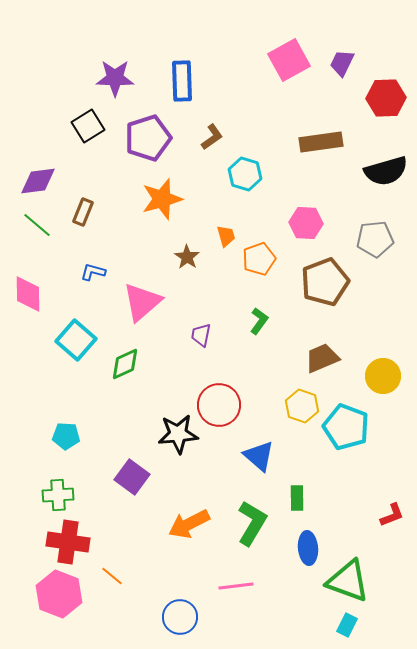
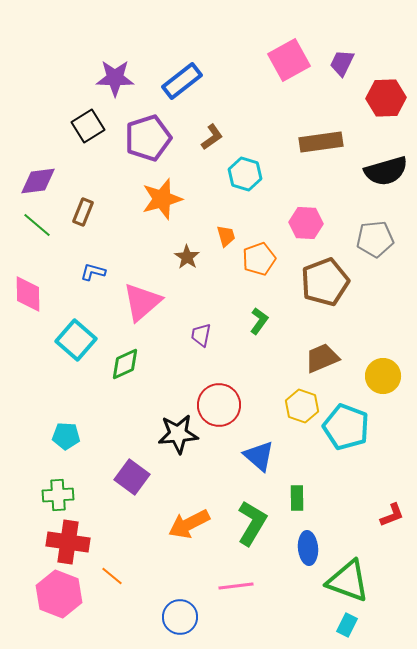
blue rectangle at (182, 81): rotated 54 degrees clockwise
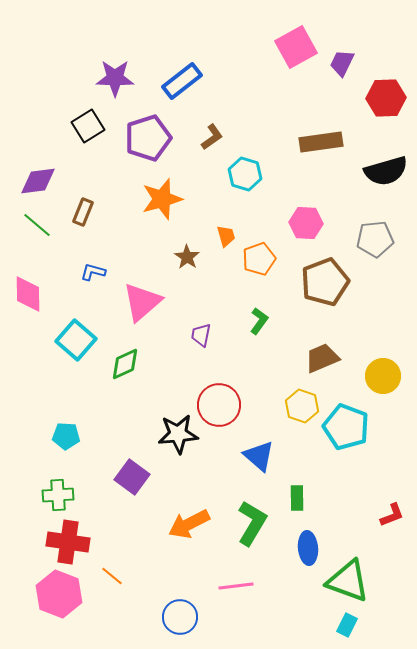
pink square at (289, 60): moved 7 px right, 13 px up
